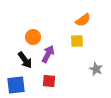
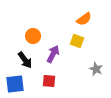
orange semicircle: moved 1 px right, 1 px up
orange circle: moved 1 px up
yellow square: rotated 24 degrees clockwise
purple arrow: moved 5 px right
blue square: moved 1 px left, 1 px up
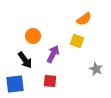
red square: moved 1 px right
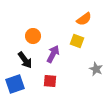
blue square: rotated 12 degrees counterclockwise
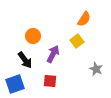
orange semicircle: rotated 21 degrees counterclockwise
yellow square: rotated 32 degrees clockwise
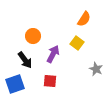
yellow square: moved 2 px down; rotated 16 degrees counterclockwise
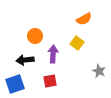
orange semicircle: rotated 28 degrees clockwise
orange circle: moved 2 px right
purple arrow: rotated 24 degrees counterclockwise
black arrow: rotated 120 degrees clockwise
gray star: moved 3 px right, 2 px down
red square: rotated 16 degrees counterclockwise
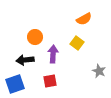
orange circle: moved 1 px down
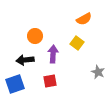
orange circle: moved 1 px up
gray star: moved 1 px left, 1 px down
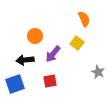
orange semicircle: rotated 84 degrees counterclockwise
purple arrow: rotated 144 degrees counterclockwise
